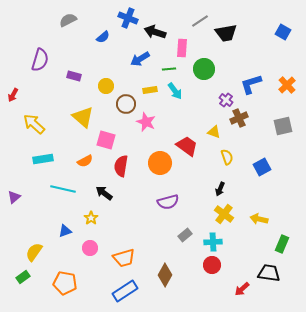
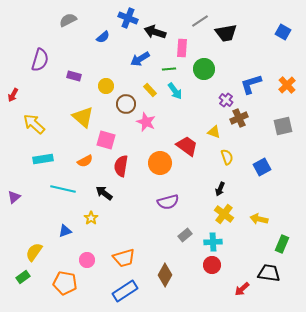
yellow rectangle at (150, 90): rotated 56 degrees clockwise
pink circle at (90, 248): moved 3 px left, 12 px down
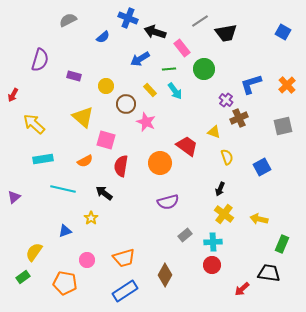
pink rectangle at (182, 48): rotated 42 degrees counterclockwise
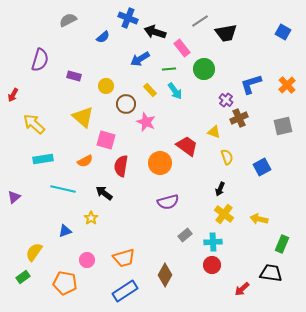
black trapezoid at (269, 273): moved 2 px right
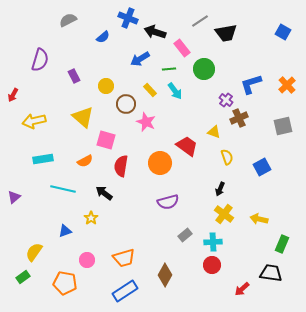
purple rectangle at (74, 76): rotated 48 degrees clockwise
yellow arrow at (34, 124): moved 3 px up; rotated 55 degrees counterclockwise
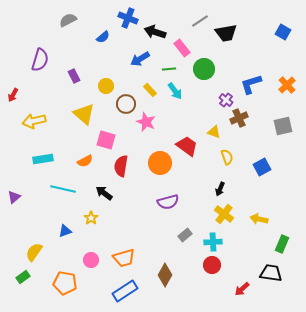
yellow triangle at (83, 117): moved 1 px right, 3 px up
pink circle at (87, 260): moved 4 px right
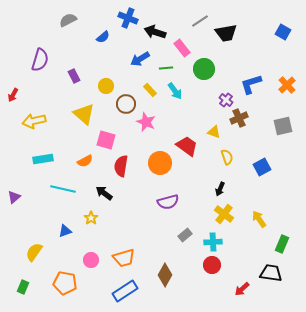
green line at (169, 69): moved 3 px left, 1 px up
yellow arrow at (259, 219): rotated 42 degrees clockwise
green rectangle at (23, 277): moved 10 px down; rotated 32 degrees counterclockwise
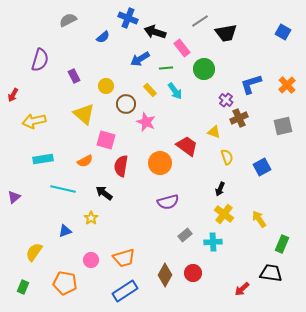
red circle at (212, 265): moved 19 px left, 8 px down
